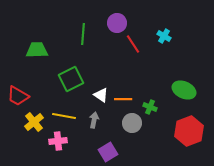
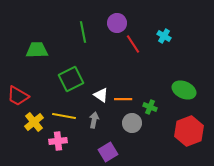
green line: moved 2 px up; rotated 15 degrees counterclockwise
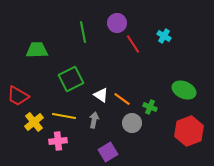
orange line: moved 1 px left; rotated 36 degrees clockwise
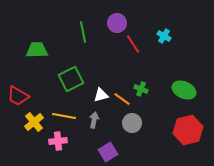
white triangle: rotated 49 degrees counterclockwise
green cross: moved 9 px left, 18 px up
red hexagon: moved 1 px left, 1 px up; rotated 8 degrees clockwise
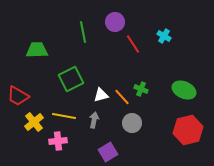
purple circle: moved 2 px left, 1 px up
orange line: moved 2 px up; rotated 12 degrees clockwise
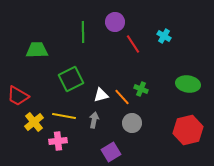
green line: rotated 10 degrees clockwise
green ellipse: moved 4 px right, 6 px up; rotated 15 degrees counterclockwise
purple square: moved 3 px right
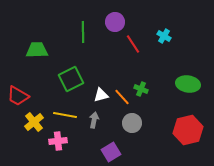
yellow line: moved 1 px right, 1 px up
